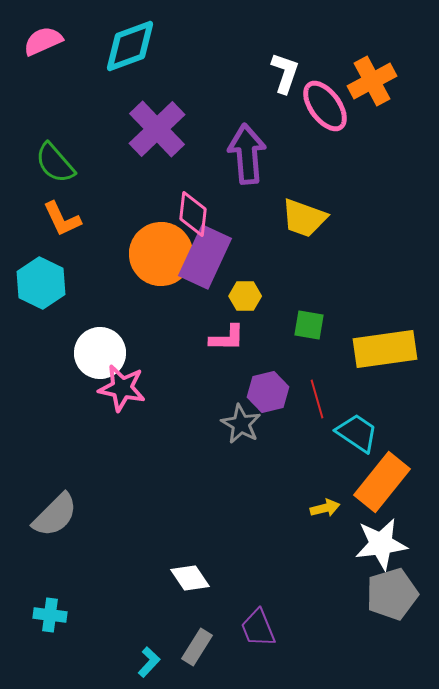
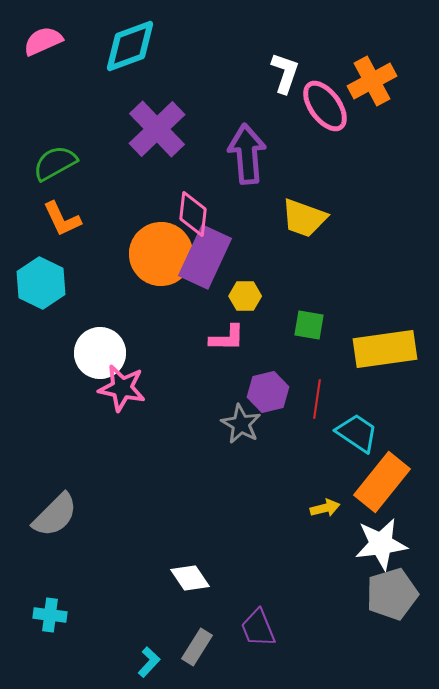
green semicircle: rotated 102 degrees clockwise
red line: rotated 24 degrees clockwise
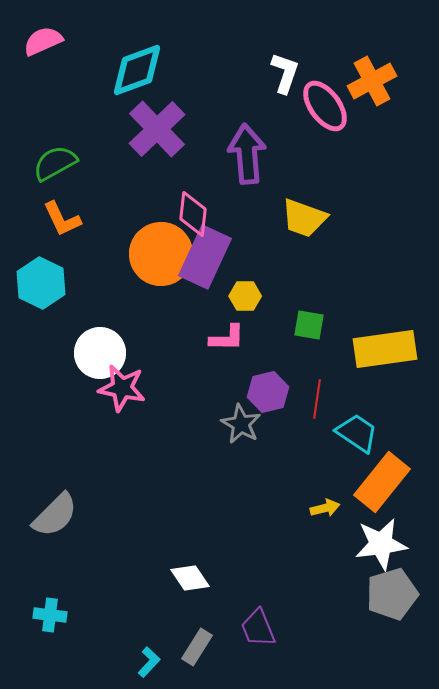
cyan diamond: moved 7 px right, 24 px down
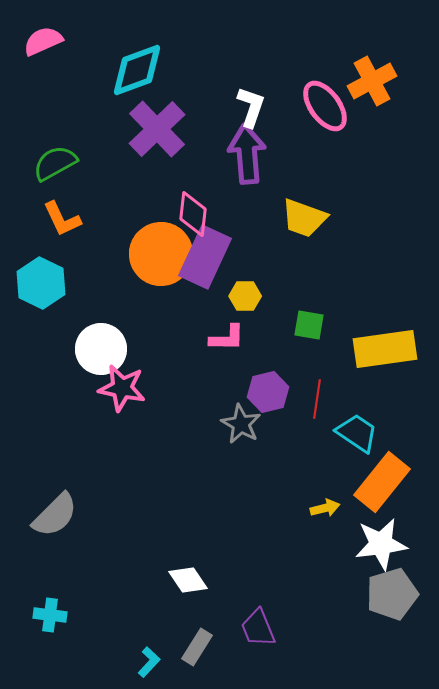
white L-shape: moved 34 px left, 34 px down
white circle: moved 1 px right, 4 px up
white diamond: moved 2 px left, 2 px down
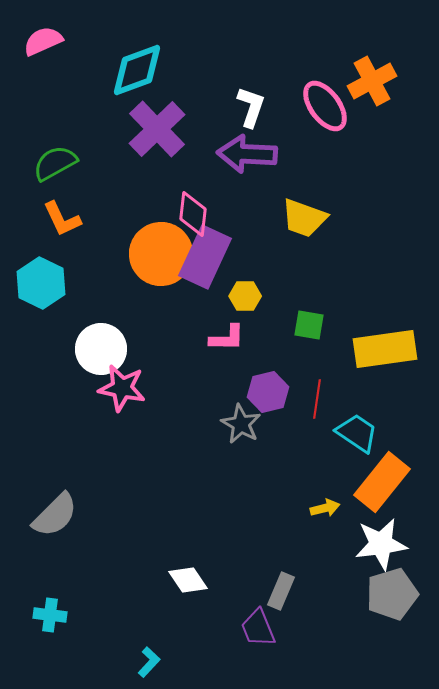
purple arrow: rotated 82 degrees counterclockwise
gray rectangle: moved 84 px right, 56 px up; rotated 9 degrees counterclockwise
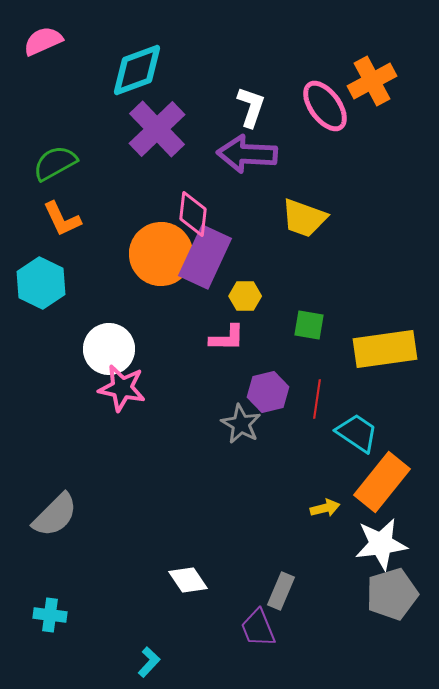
white circle: moved 8 px right
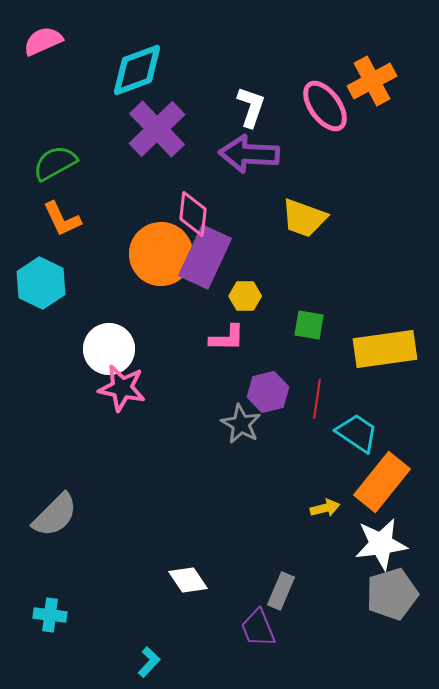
purple arrow: moved 2 px right
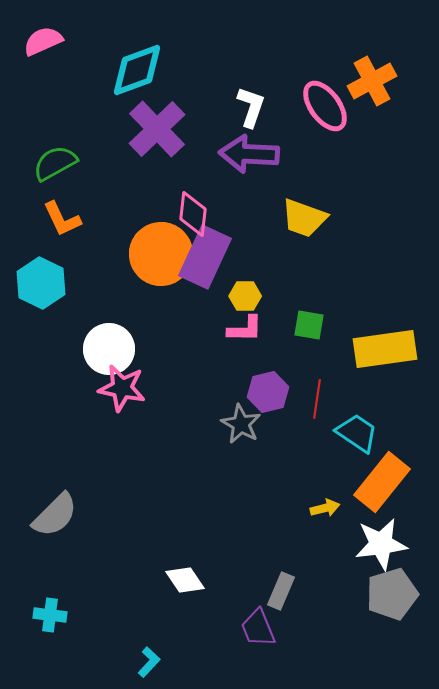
pink L-shape: moved 18 px right, 9 px up
white diamond: moved 3 px left
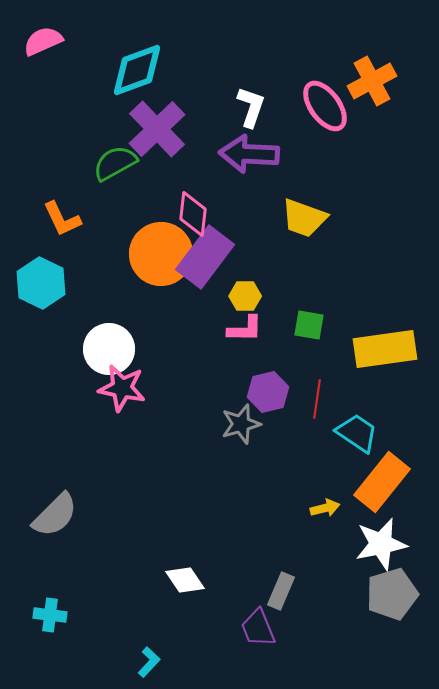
green semicircle: moved 60 px right
purple rectangle: rotated 12 degrees clockwise
gray star: rotated 27 degrees clockwise
white star: rotated 4 degrees counterclockwise
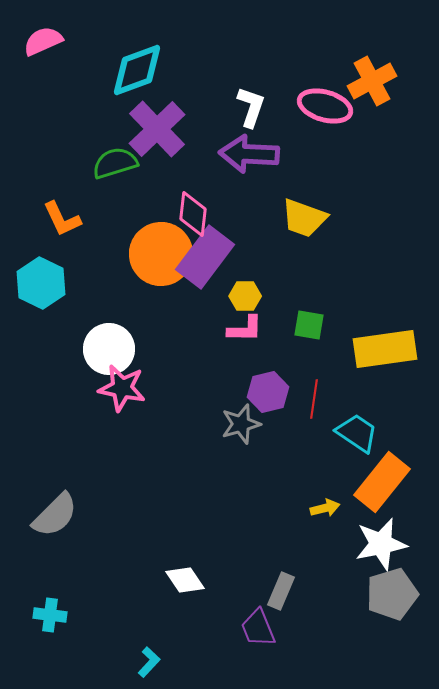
pink ellipse: rotated 38 degrees counterclockwise
green semicircle: rotated 12 degrees clockwise
red line: moved 3 px left
